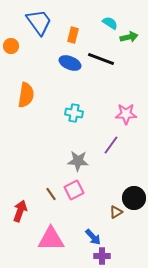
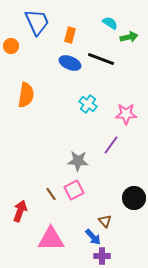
blue trapezoid: moved 2 px left; rotated 12 degrees clockwise
orange rectangle: moved 3 px left
cyan cross: moved 14 px right, 9 px up; rotated 24 degrees clockwise
brown triangle: moved 11 px left, 9 px down; rotated 40 degrees counterclockwise
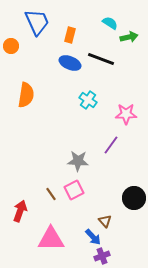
cyan cross: moved 4 px up
purple cross: rotated 21 degrees counterclockwise
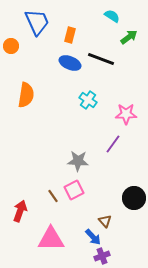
cyan semicircle: moved 2 px right, 7 px up
green arrow: rotated 24 degrees counterclockwise
purple line: moved 2 px right, 1 px up
brown line: moved 2 px right, 2 px down
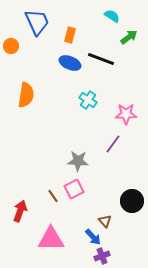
pink square: moved 1 px up
black circle: moved 2 px left, 3 px down
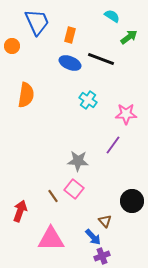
orange circle: moved 1 px right
purple line: moved 1 px down
pink square: rotated 24 degrees counterclockwise
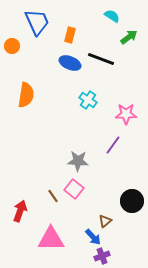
brown triangle: rotated 32 degrees clockwise
